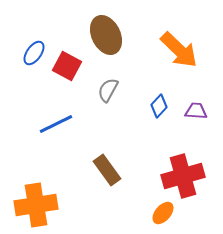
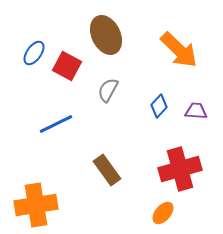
red cross: moved 3 px left, 7 px up
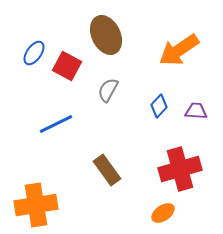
orange arrow: rotated 102 degrees clockwise
orange ellipse: rotated 15 degrees clockwise
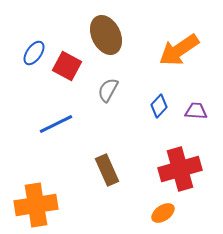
brown rectangle: rotated 12 degrees clockwise
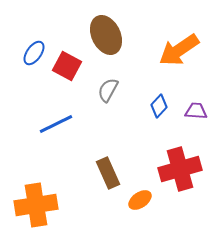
brown rectangle: moved 1 px right, 3 px down
orange ellipse: moved 23 px left, 13 px up
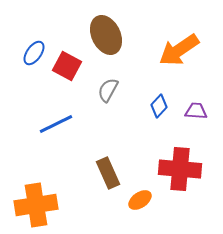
red cross: rotated 21 degrees clockwise
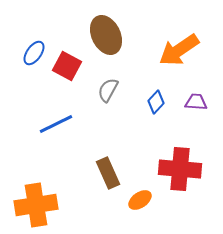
blue diamond: moved 3 px left, 4 px up
purple trapezoid: moved 9 px up
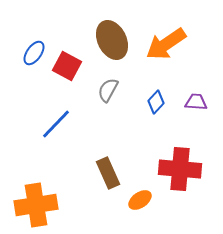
brown ellipse: moved 6 px right, 5 px down
orange arrow: moved 13 px left, 6 px up
blue line: rotated 20 degrees counterclockwise
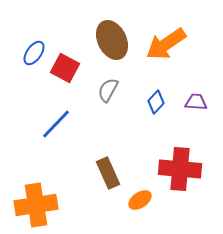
red square: moved 2 px left, 2 px down
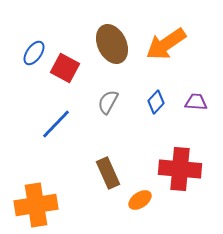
brown ellipse: moved 4 px down
gray semicircle: moved 12 px down
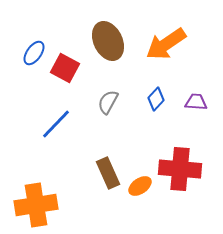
brown ellipse: moved 4 px left, 3 px up
blue diamond: moved 3 px up
orange ellipse: moved 14 px up
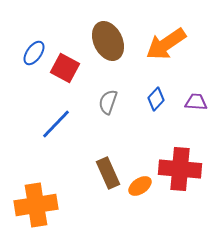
gray semicircle: rotated 10 degrees counterclockwise
